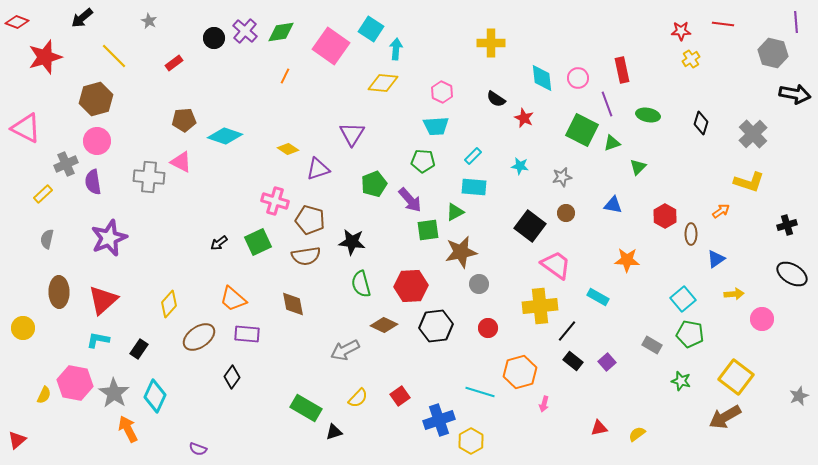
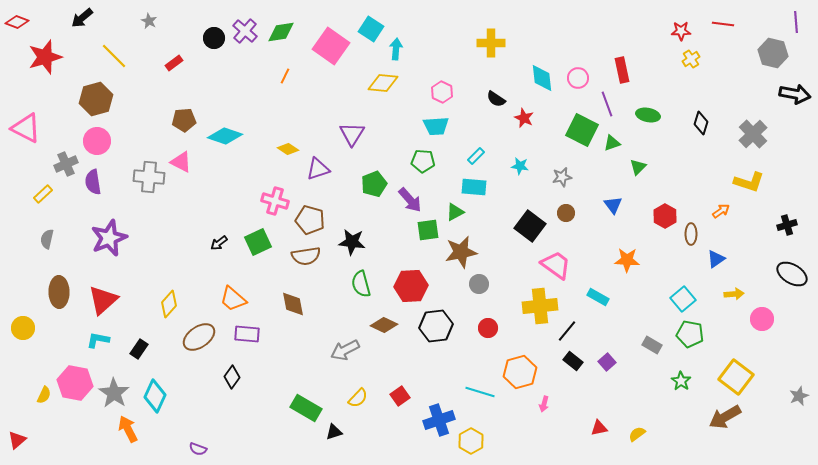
cyan rectangle at (473, 156): moved 3 px right
blue triangle at (613, 205): rotated 42 degrees clockwise
green star at (681, 381): rotated 18 degrees clockwise
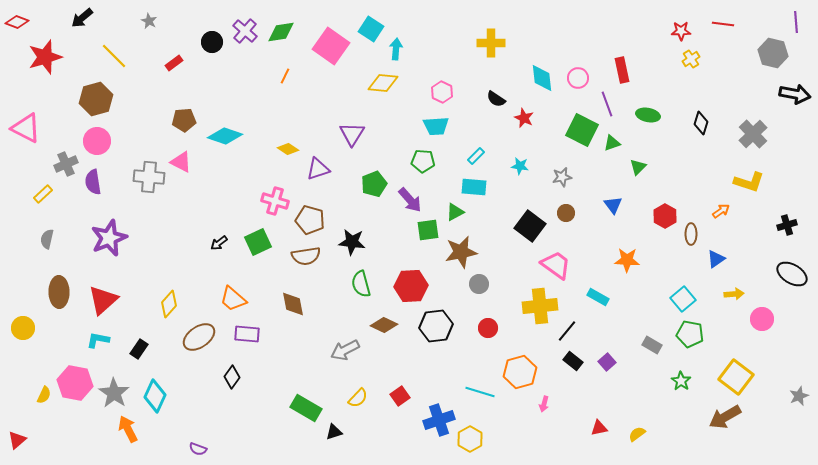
black circle at (214, 38): moved 2 px left, 4 px down
yellow hexagon at (471, 441): moved 1 px left, 2 px up
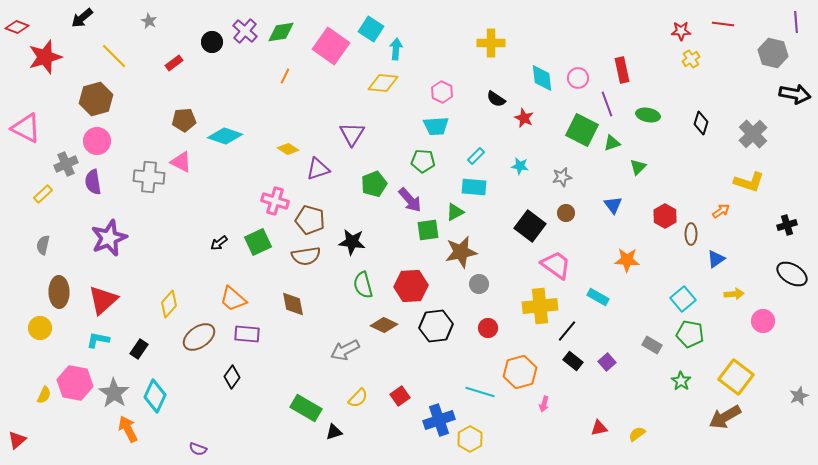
red diamond at (17, 22): moved 5 px down
gray semicircle at (47, 239): moved 4 px left, 6 px down
green semicircle at (361, 284): moved 2 px right, 1 px down
pink circle at (762, 319): moved 1 px right, 2 px down
yellow circle at (23, 328): moved 17 px right
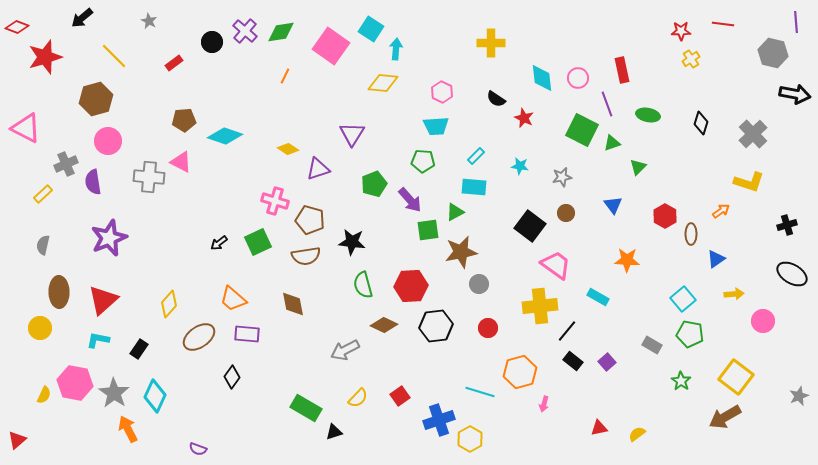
pink circle at (97, 141): moved 11 px right
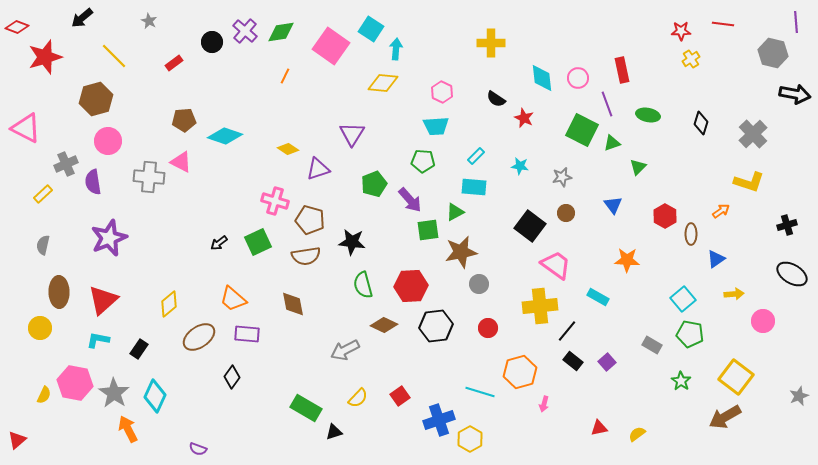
yellow diamond at (169, 304): rotated 8 degrees clockwise
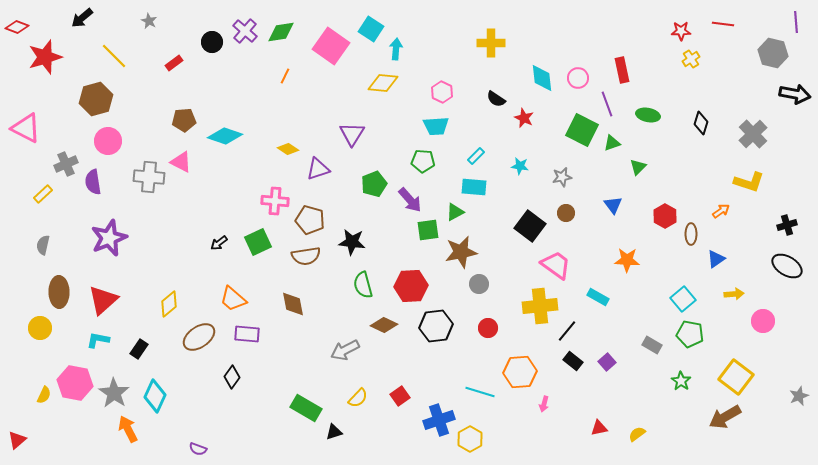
pink cross at (275, 201): rotated 12 degrees counterclockwise
black ellipse at (792, 274): moved 5 px left, 8 px up
orange hexagon at (520, 372): rotated 12 degrees clockwise
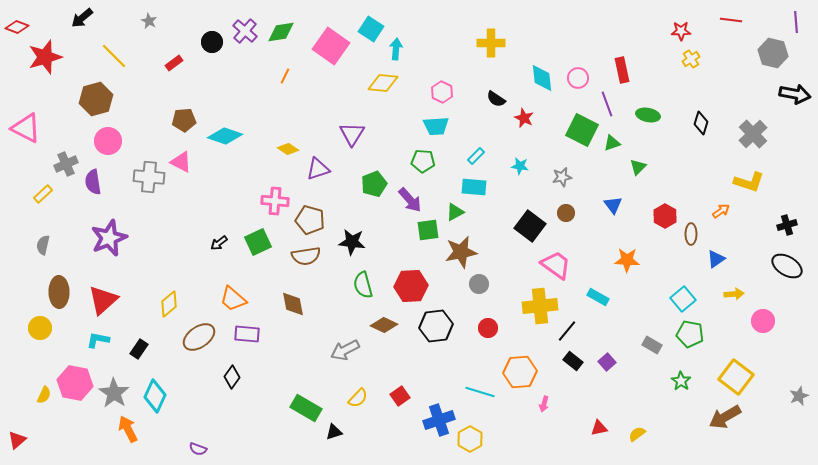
red line at (723, 24): moved 8 px right, 4 px up
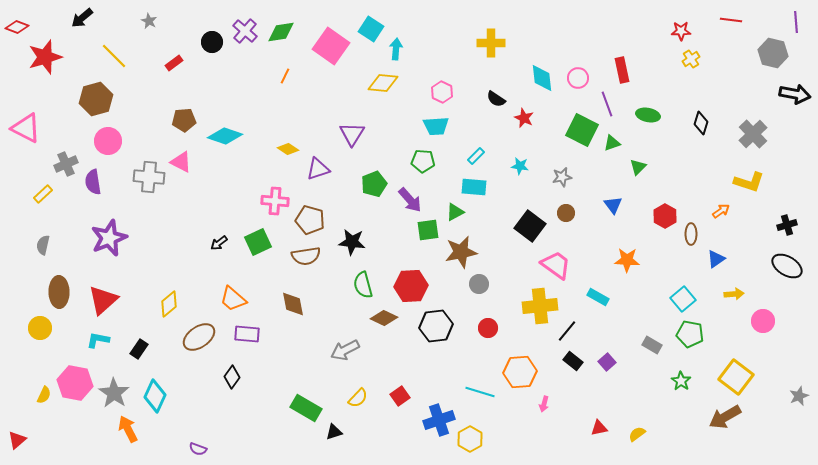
brown diamond at (384, 325): moved 7 px up
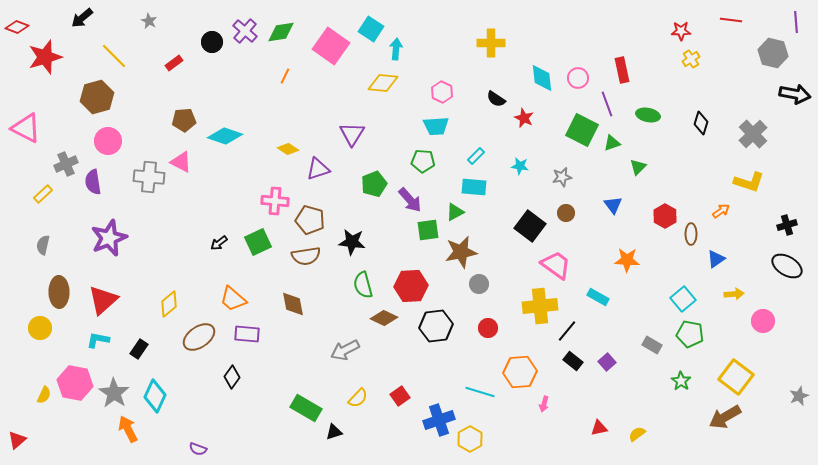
brown hexagon at (96, 99): moved 1 px right, 2 px up
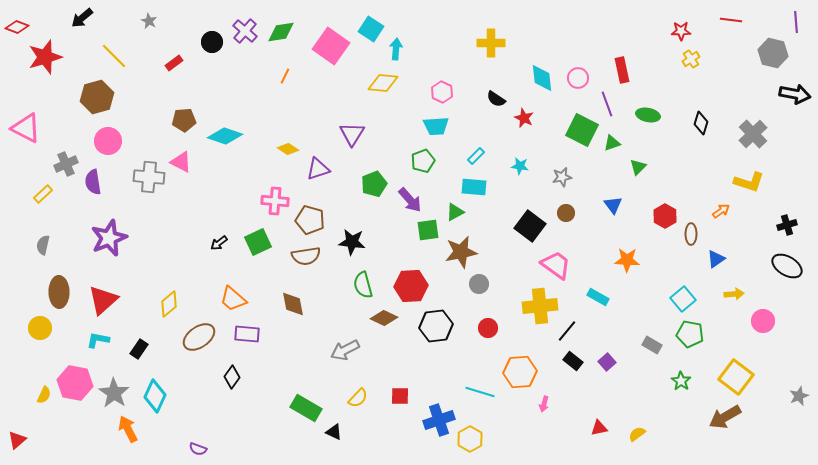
green pentagon at (423, 161): rotated 25 degrees counterclockwise
red square at (400, 396): rotated 36 degrees clockwise
black triangle at (334, 432): rotated 42 degrees clockwise
